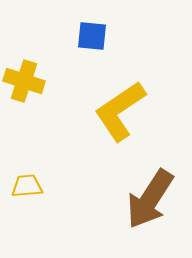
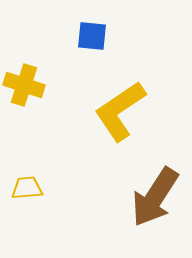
yellow cross: moved 4 px down
yellow trapezoid: moved 2 px down
brown arrow: moved 5 px right, 2 px up
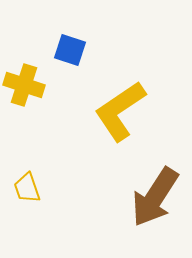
blue square: moved 22 px left, 14 px down; rotated 12 degrees clockwise
yellow trapezoid: rotated 104 degrees counterclockwise
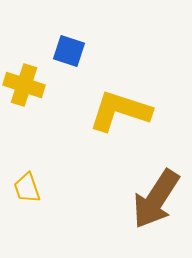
blue square: moved 1 px left, 1 px down
yellow L-shape: rotated 52 degrees clockwise
brown arrow: moved 1 px right, 2 px down
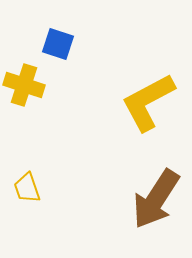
blue square: moved 11 px left, 7 px up
yellow L-shape: moved 28 px right, 9 px up; rotated 46 degrees counterclockwise
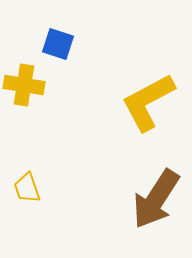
yellow cross: rotated 9 degrees counterclockwise
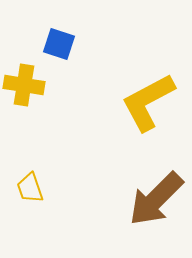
blue square: moved 1 px right
yellow trapezoid: moved 3 px right
brown arrow: rotated 12 degrees clockwise
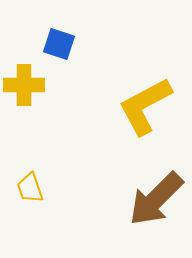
yellow cross: rotated 9 degrees counterclockwise
yellow L-shape: moved 3 px left, 4 px down
